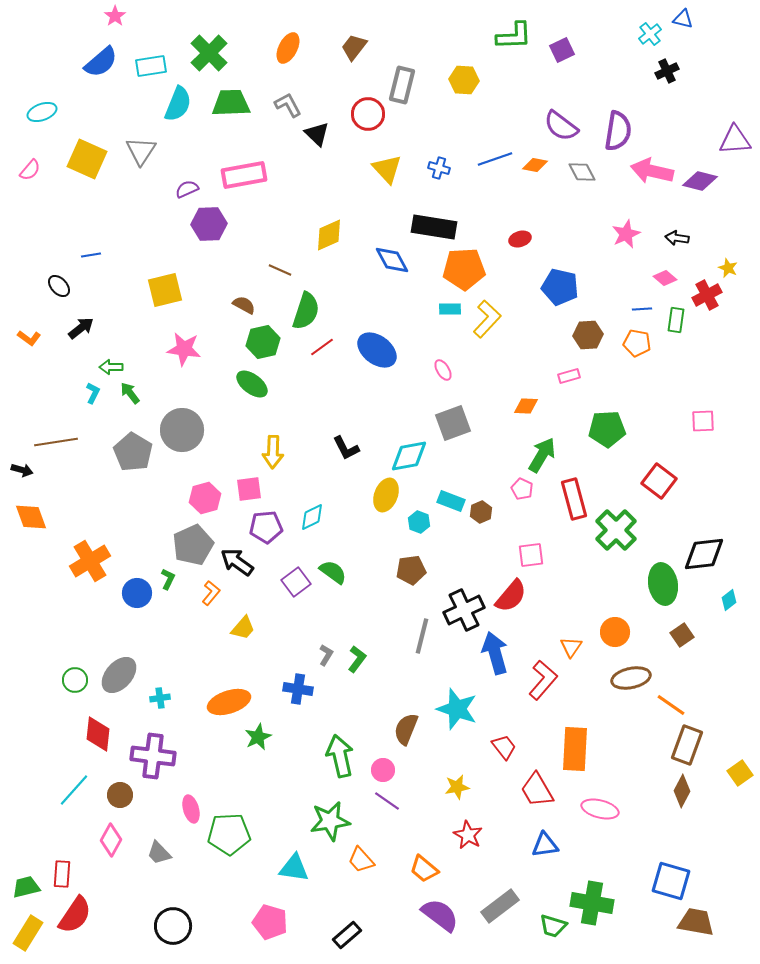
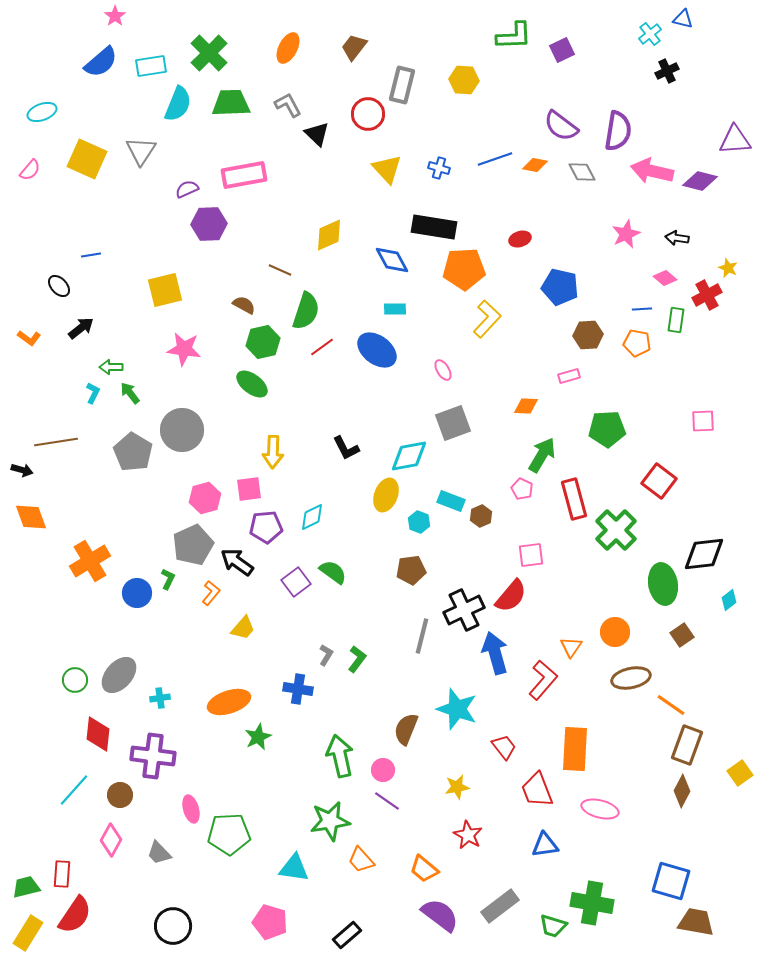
cyan rectangle at (450, 309): moved 55 px left
brown hexagon at (481, 512): moved 4 px down
red trapezoid at (537, 790): rotated 9 degrees clockwise
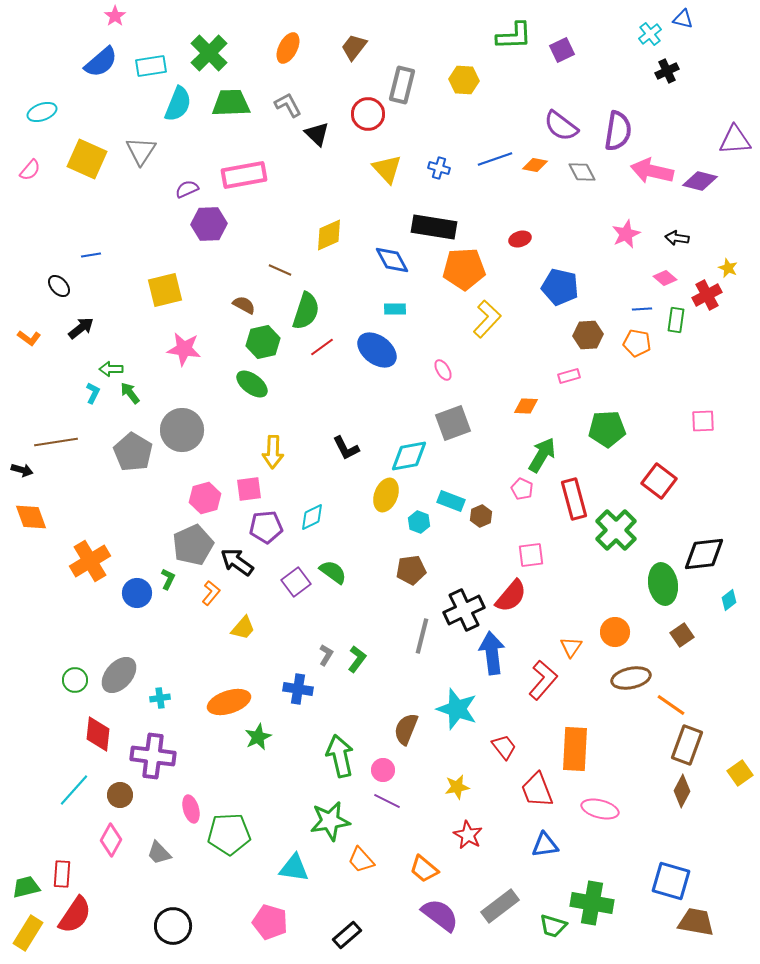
green arrow at (111, 367): moved 2 px down
blue arrow at (495, 653): moved 3 px left; rotated 9 degrees clockwise
purple line at (387, 801): rotated 8 degrees counterclockwise
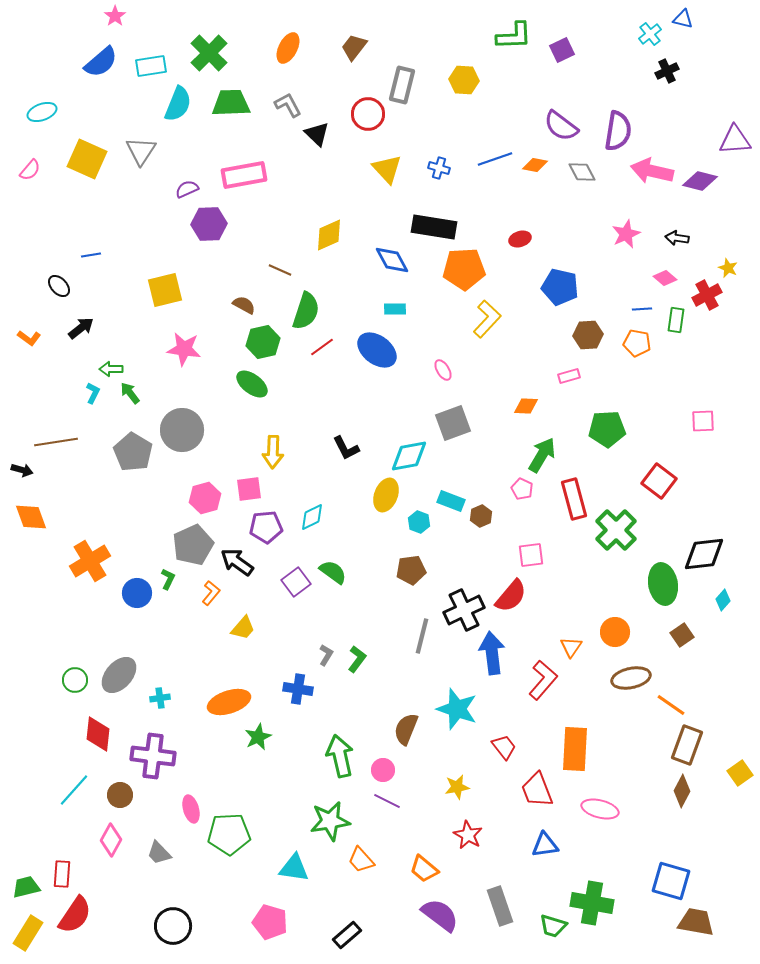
cyan diamond at (729, 600): moved 6 px left; rotated 10 degrees counterclockwise
gray rectangle at (500, 906): rotated 72 degrees counterclockwise
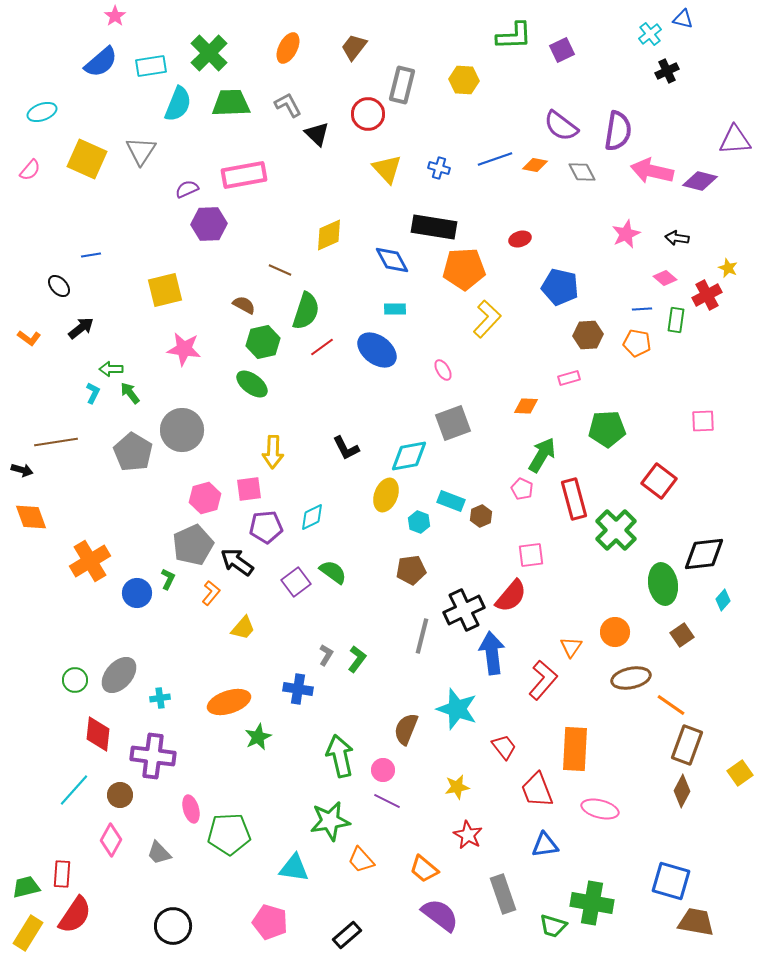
pink rectangle at (569, 376): moved 2 px down
gray rectangle at (500, 906): moved 3 px right, 12 px up
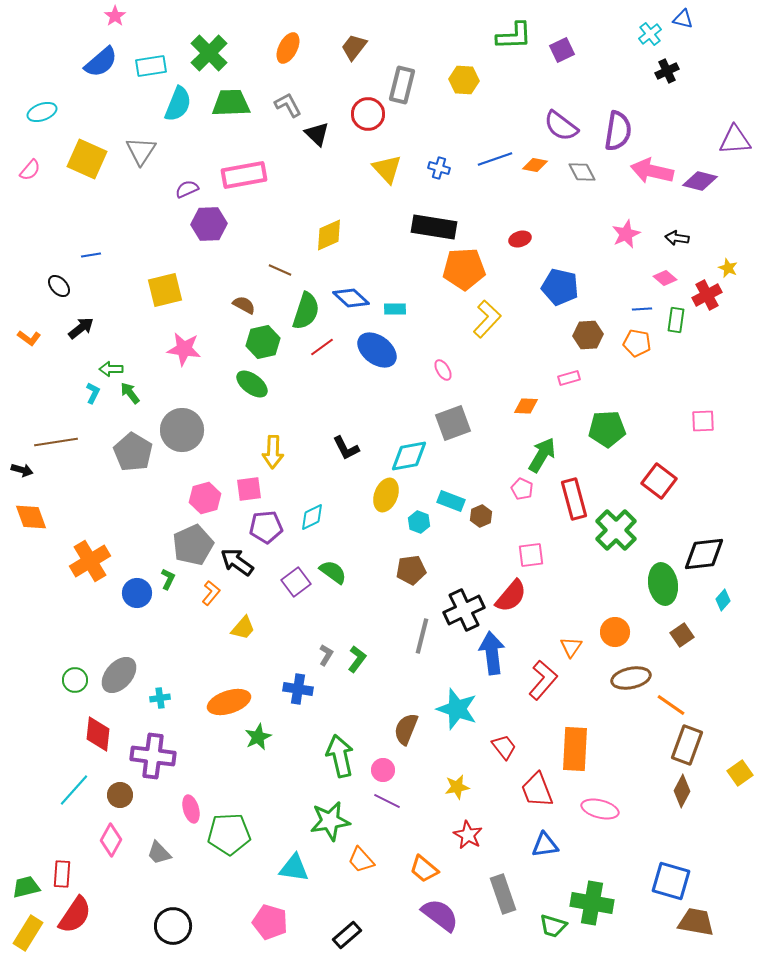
blue diamond at (392, 260): moved 41 px left, 38 px down; rotated 18 degrees counterclockwise
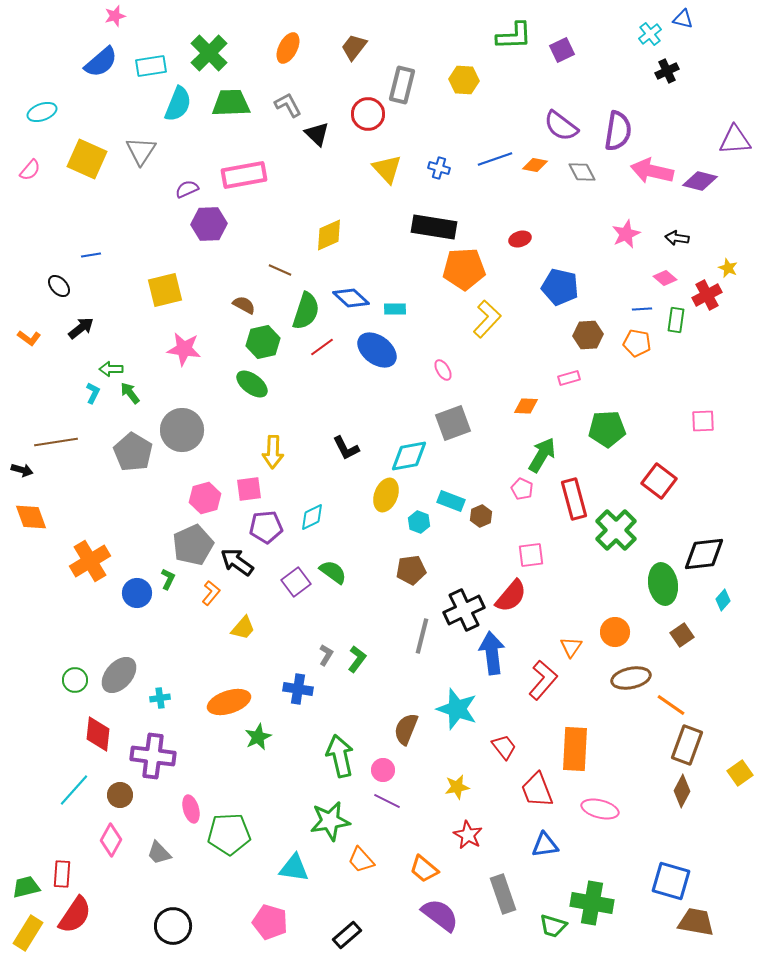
pink star at (115, 16): rotated 20 degrees clockwise
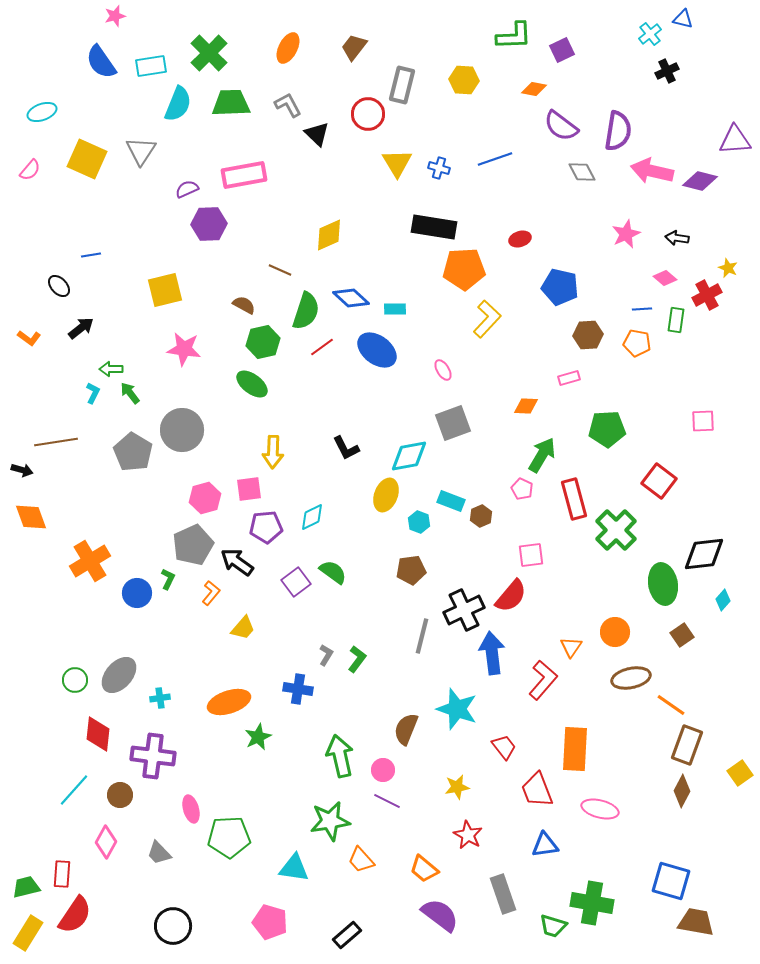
blue semicircle at (101, 62): rotated 96 degrees clockwise
orange diamond at (535, 165): moved 1 px left, 76 px up
yellow triangle at (387, 169): moved 10 px right, 6 px up; rotated 12 degrees clockwise
green pentagon at (229, 834): moved 3 px down
pink diamond at (111, 840): moved 5 px left, 2 px down
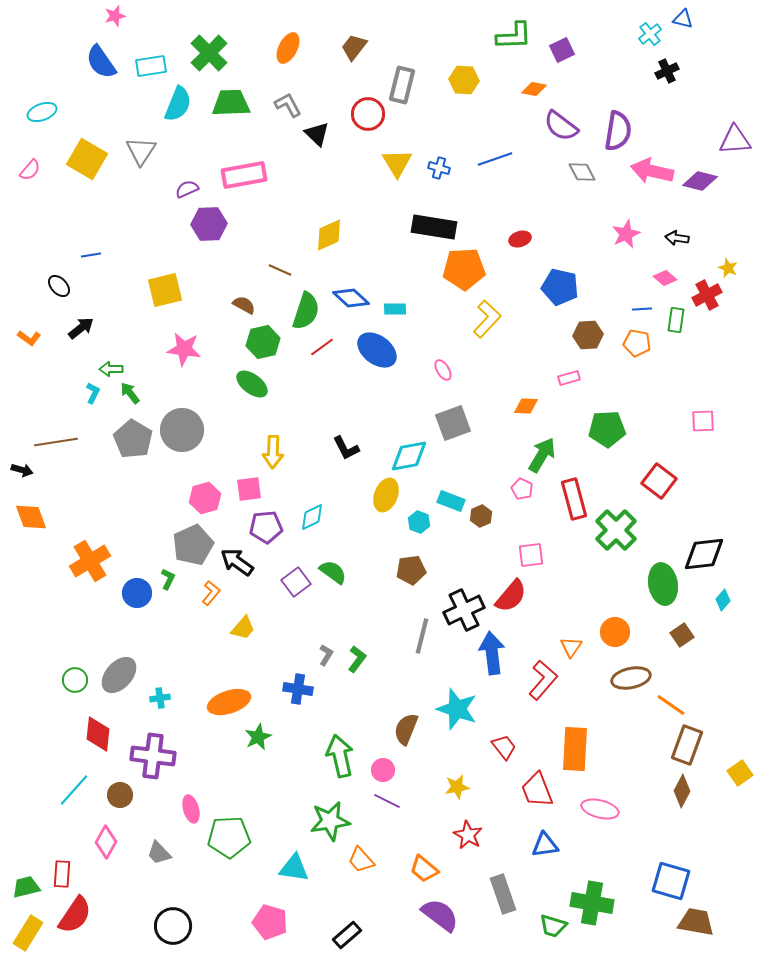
yellow square at (87, 159): rotated 6 degrees clockwise
gray pentagon at (133, 452): moved 13 px up
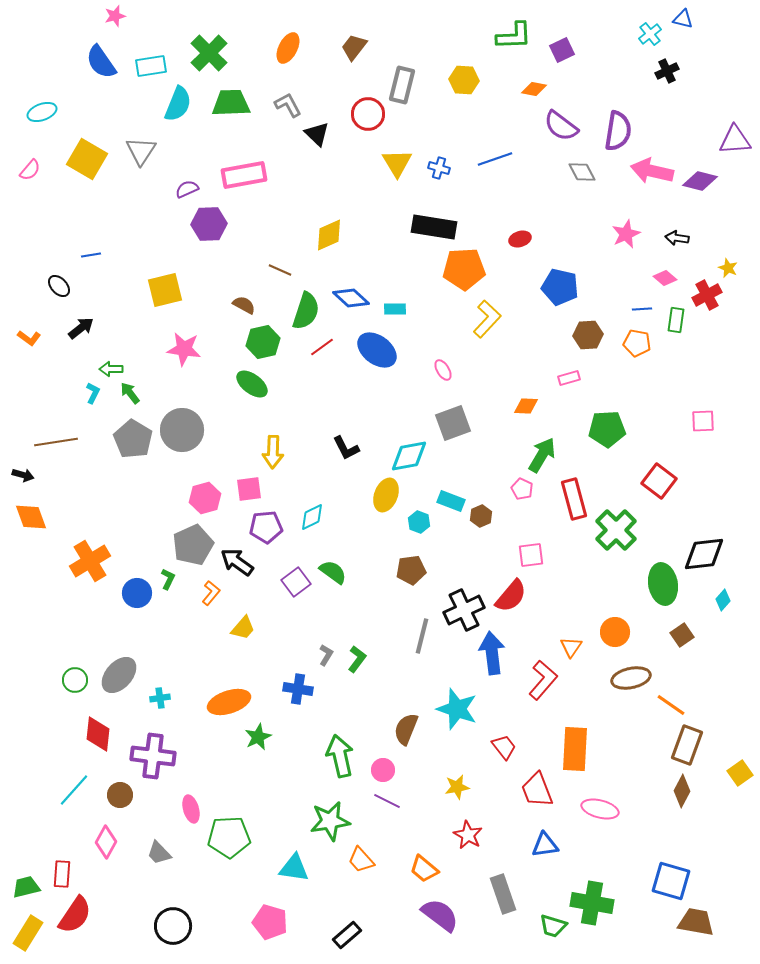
black arrow at (22, 470): moved 1 px right, 5 px down
